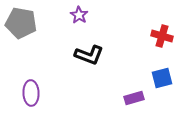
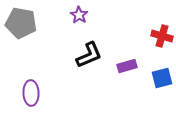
black L-shape: rotated 44 degrees counterclockwise
purple rectangle: moved 7 px left, 32 px up
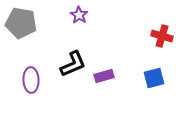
black L-shape: moved 16 px left, 9 px down
purple rectangle: moved 23 px left, 10 px down
blue square: moved 8 px left
purple ellipse: moved 13 px up
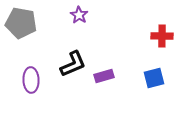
red cross: rotated 15 degrees counterclockwise
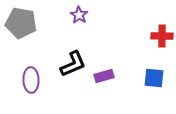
blue square: rotated 20 degrees clockwise
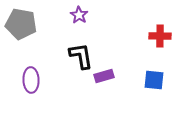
gray pentagon: moved 1 px down
red cross: moved 2 px left
black L-shape: moved 8 px right, 8 px up; rotated 76 degrees counterclockwise
blue square: moved 2 px down
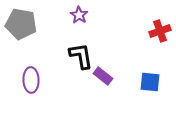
red cross: moved 5 px up; rotated 20 degrees counterclockwise
purple rectangle: moved 1 px left; rotated 54 degrees clockwise
blue square: moved 4 px left, 2 px down
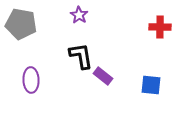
red cross: moved 4 px up; rotated 20 degrees clockwise
blue square: moved 1 px right, 3 px down
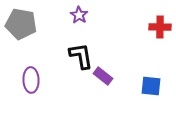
blue square: moved 1 px down
